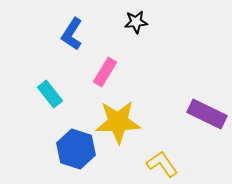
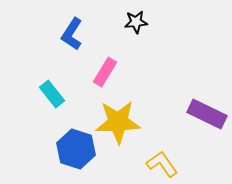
cyan rectangle: moved 2 px right
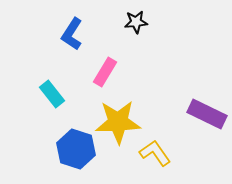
yellow L-shape: moved 7 px left, 11 px up
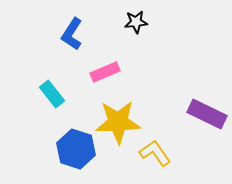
pink rectangle: rotated 36 degrees clockwise
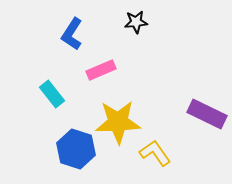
pink rectangle: moved 4 px left, 2 px up
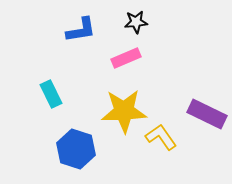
blue L-shape: moved 9 px right, 4 px up; rotated 132 degrees counterclockwise
pink rectangle: moved 25 px right, 12 px up
cyan rectangle: moved 1 px left; rotated 12 degrees clockwise
yellow star: moved 6 px right, 11 px up
yellow L-shape: moved 6 px right, 16 px up
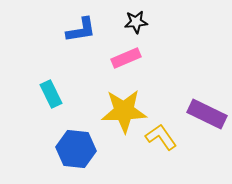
blue hexagon: rotated 12 degrees counterclockwise
